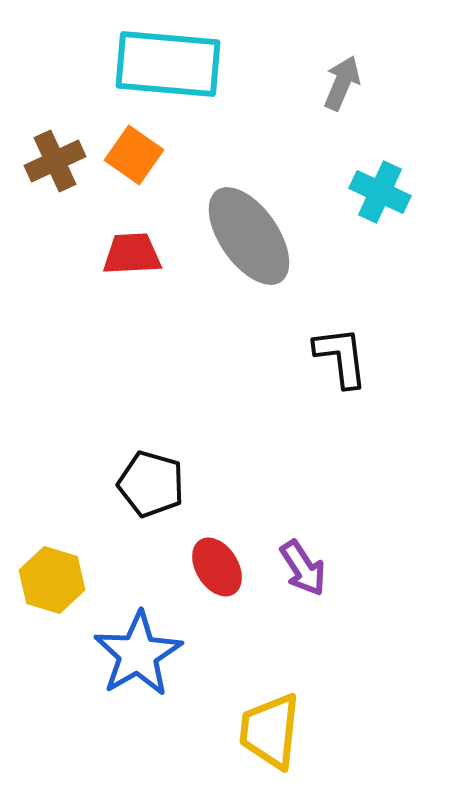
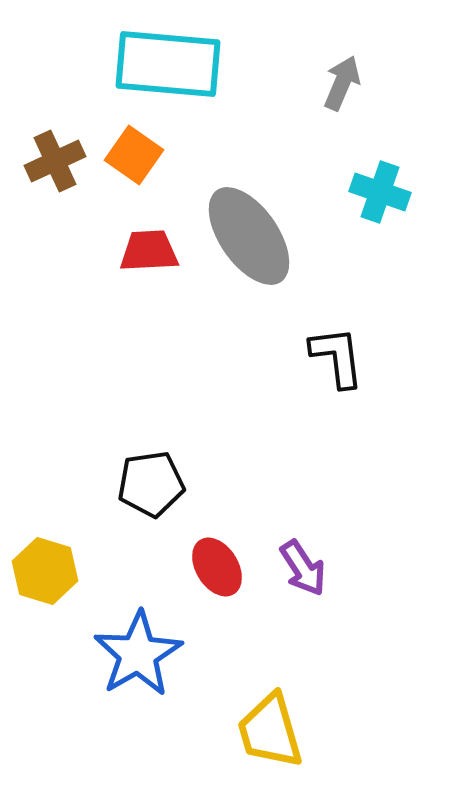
cyan cross: rotated 6 degrees counterclockwise
red trapezoid: moved 17 px right, 3 px up
black L-shape: moved 4 px left
black pentagon: rotated 24 degrees counterclockwise
yellow hexagon: moved 7 px left, 9 px up
yellow trapezoid: rotated 22 degrees counterclockwise
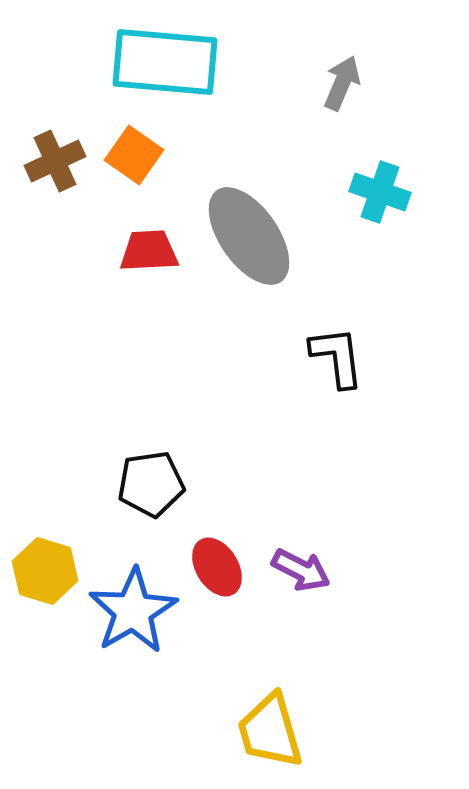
cyan rectangle: moved 3 px left, 2 px up
purple arrow: moved 2 px left, 2 px down; rotated 30 degrees counterclockwise
blue star: moved 5 px left, 43 px up
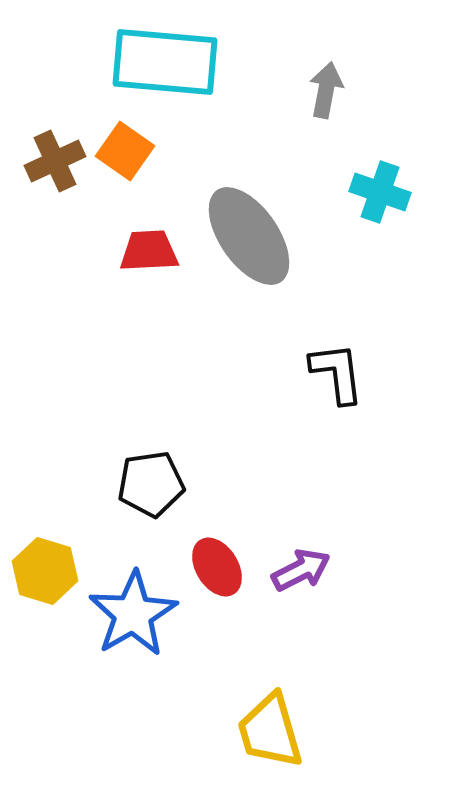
gray arrow: moved 16 px left, 7 px down; rotated 12 degrees counterclockwise
orange square: moved 9 px left, 4 px up
black L-shape: moved 16 px down
purple arrow: rotated 54 degrees counterclockwise
blue star: moved 3 px down
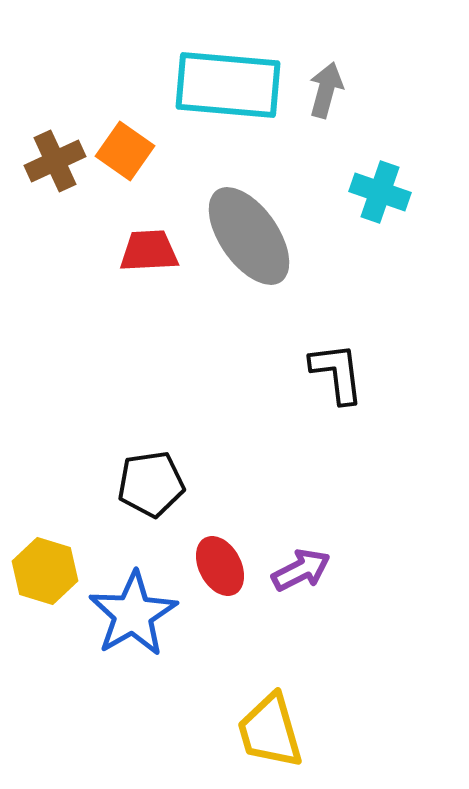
cyan rectangle: moved 63 px right, 23 px down
gray arrow: rotated 4 degrees clockwise
red ellipse: moved 3 px right, 1 px up; rotated 4 degrees clockwise
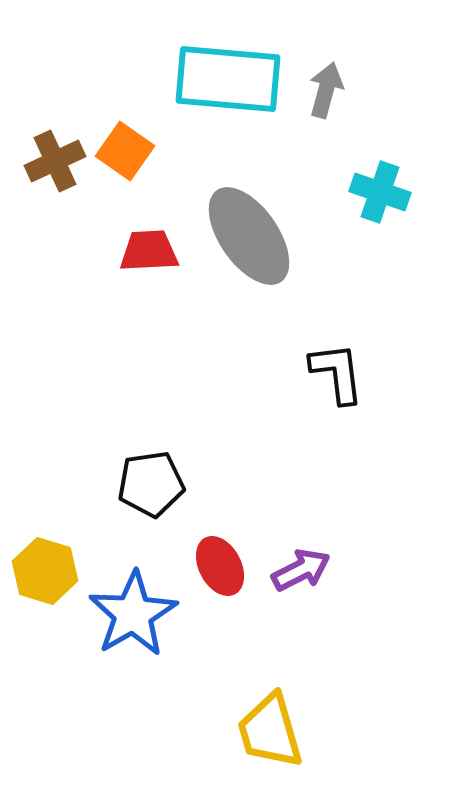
cyan rectangle: moved 6 px up
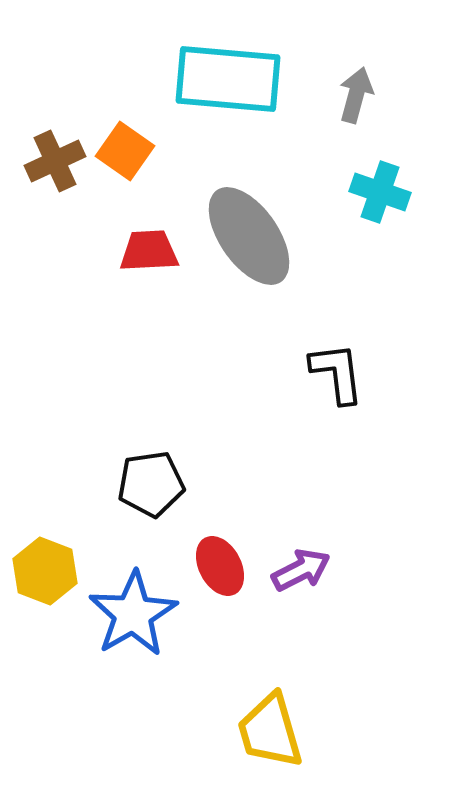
gray arrow: moved 30 px right, 5 px down
yellow hexagon: rotated 4 degrees clockwise
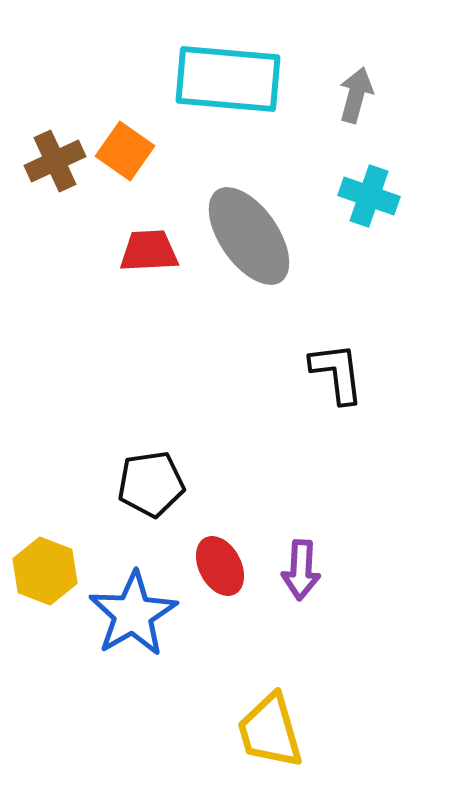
cyan cross: moved 11 px left, 4 px down
purple arrow: rotated 120 degrees clockwise
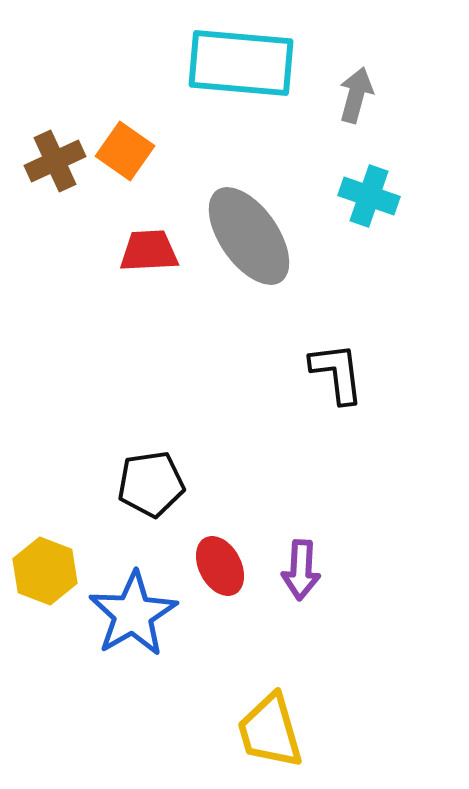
cyan rectangle: moved 13 px right, 16 px up
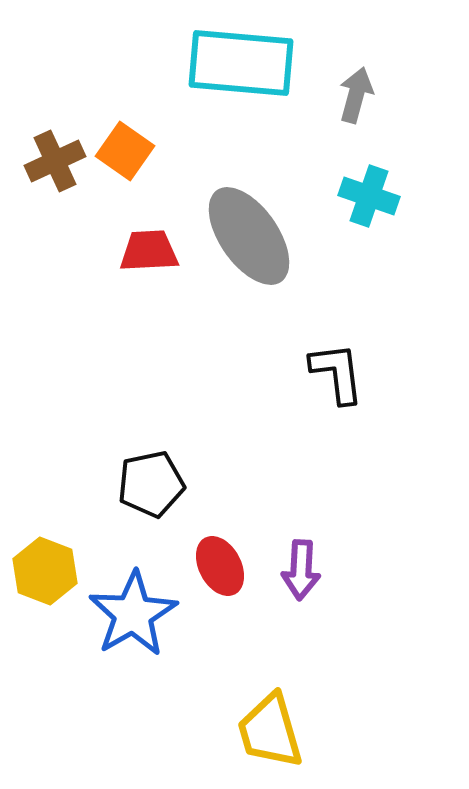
black pentagon: rotated 4 degrees counterclockwise
